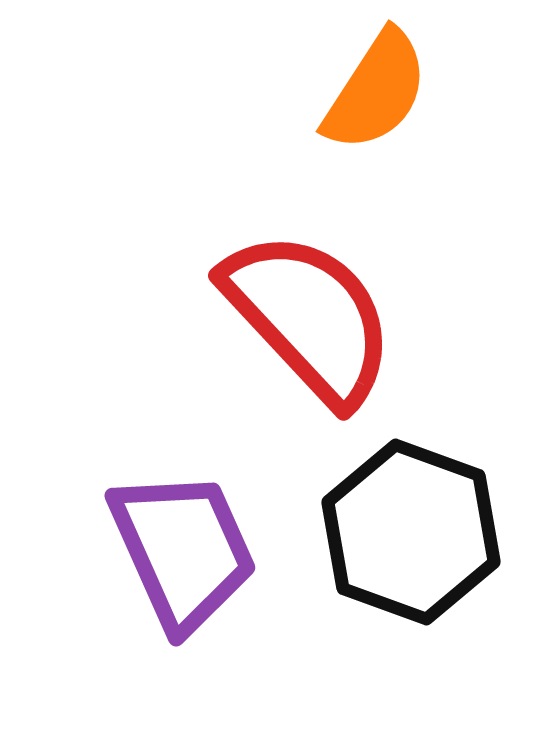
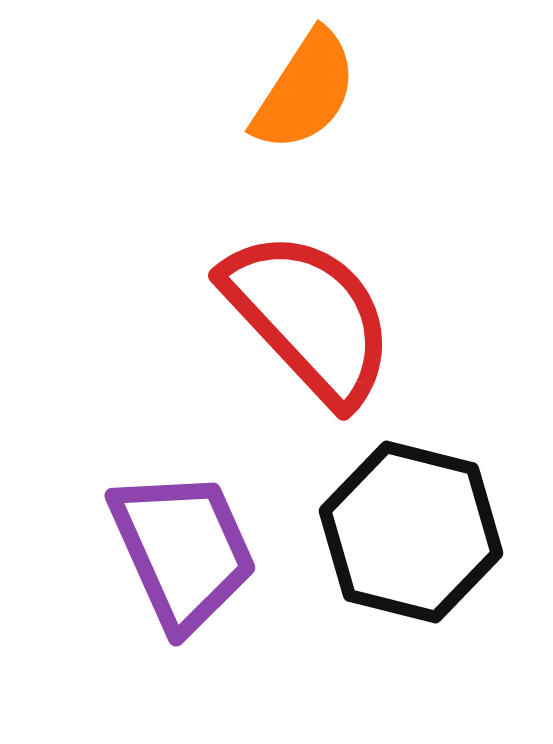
orange semicircle: moved 71 px left
black hexagon: rotated 6 degrees counterclockwise
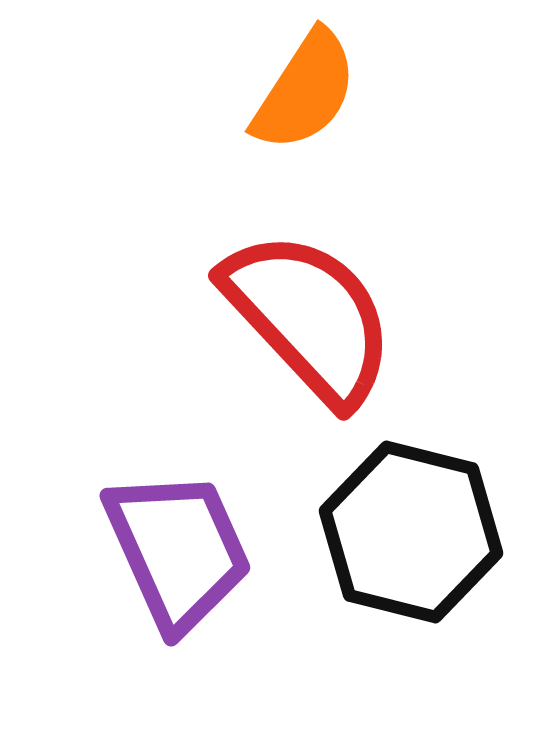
purple trapezoid: moved 5 px left
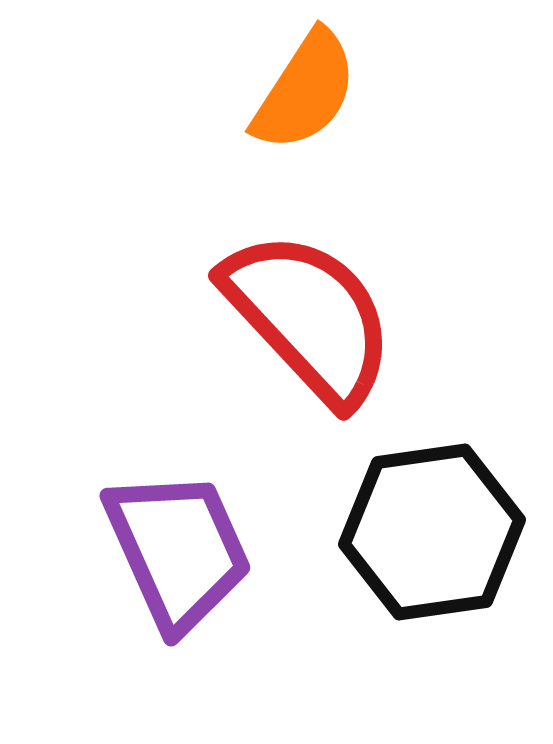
black hexagon: moved 21 px right; rotated 22 degrees counterclockwise
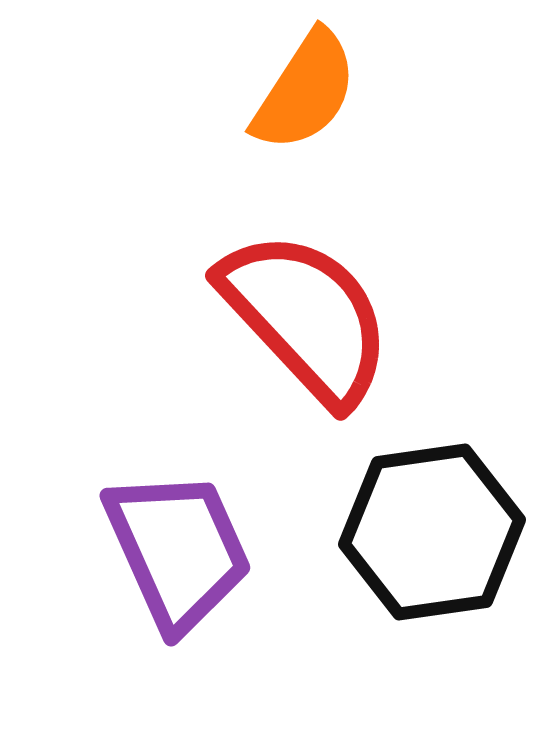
red semicircle: moved 3 px left
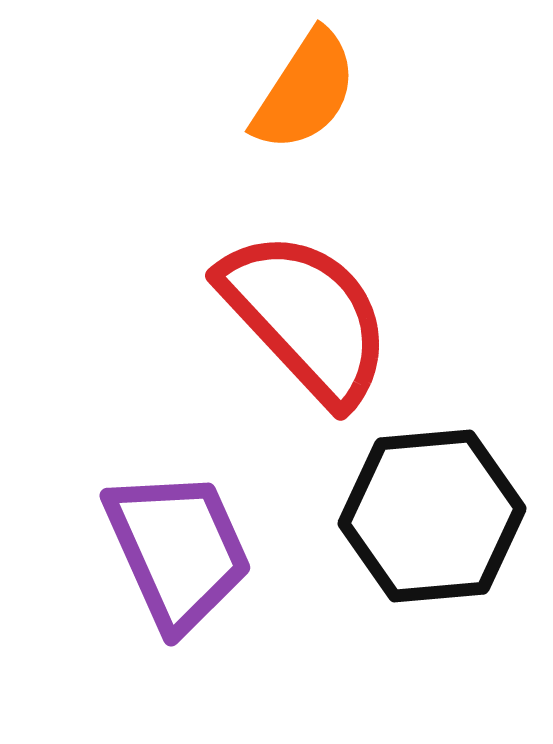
black hexagon: moved 16 px up; rotated 3 degrees clockwise
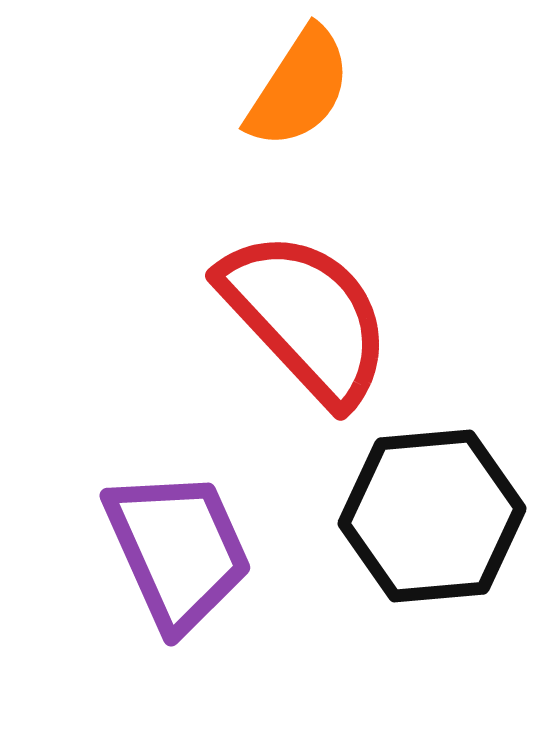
orange semicircle: moved 6 px left, 3 px up
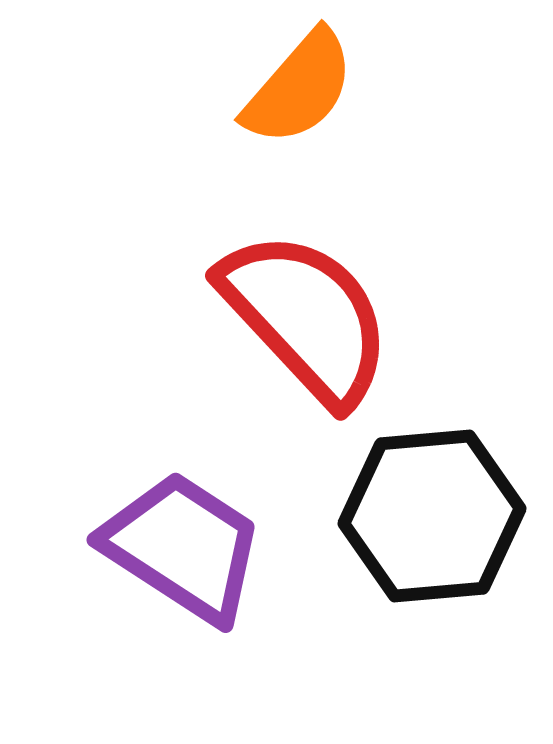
orange semicircle: rotated 8 degrees clockwise
purple trapezoid: moved 5 px right, 3 px up; rotated 33 degrees counterclockwise
